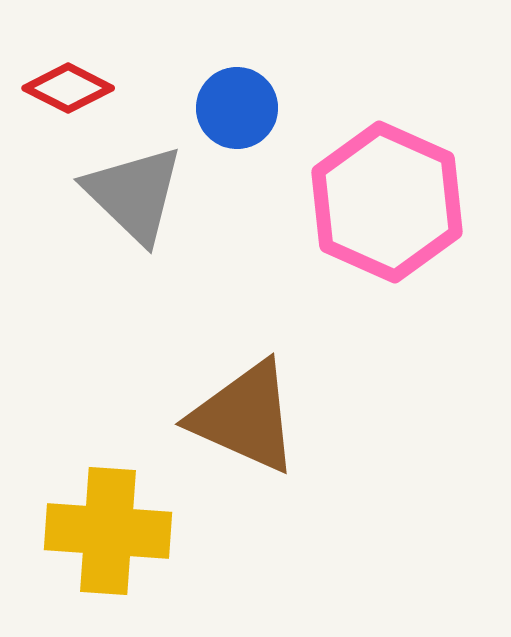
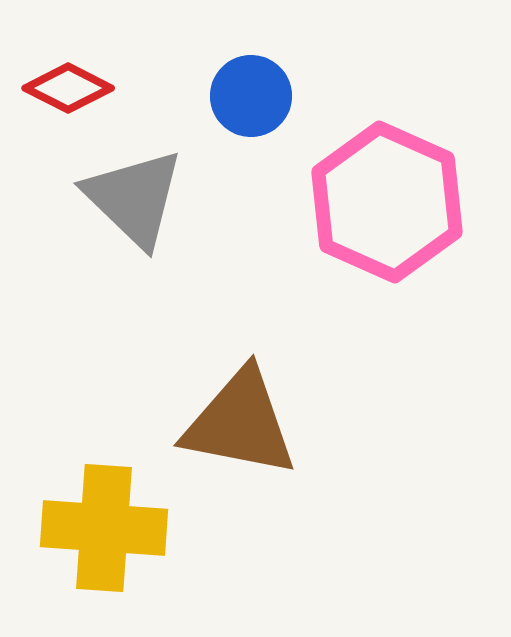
blue circle: moved 14 px right, 12 px up
gray triangle: moved 4 px down
brown triangle: moved 5 px left, 6 px down; rotated 13 degrees counterclockwise
yellow cross: moved 4 px left, 3 px up
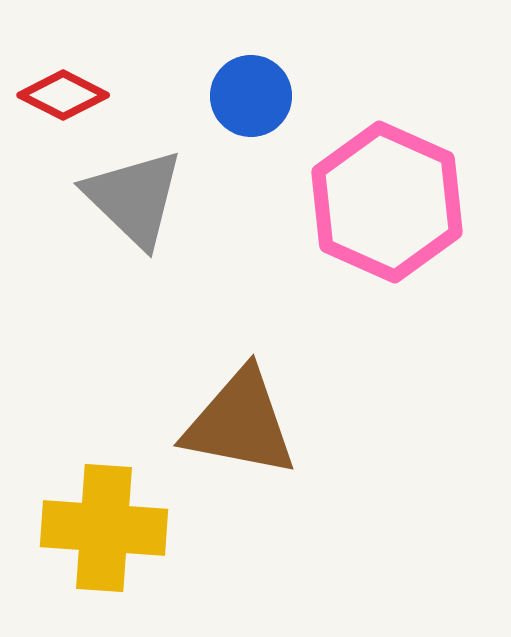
red diamond: moved 5 px left, 7 px down
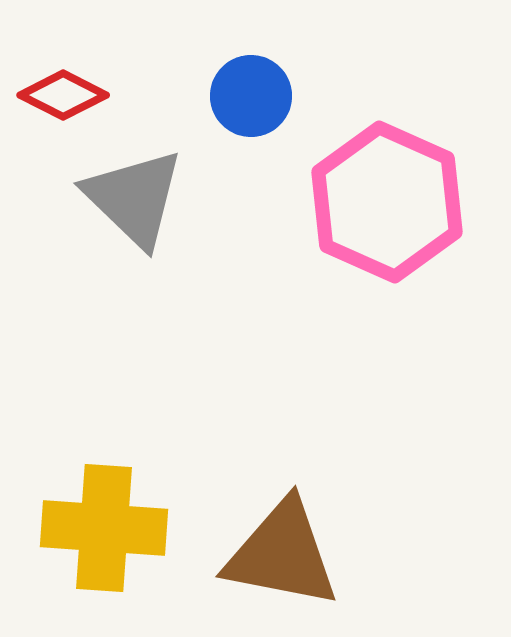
brown triangle: moved 42 px right, 131 px down
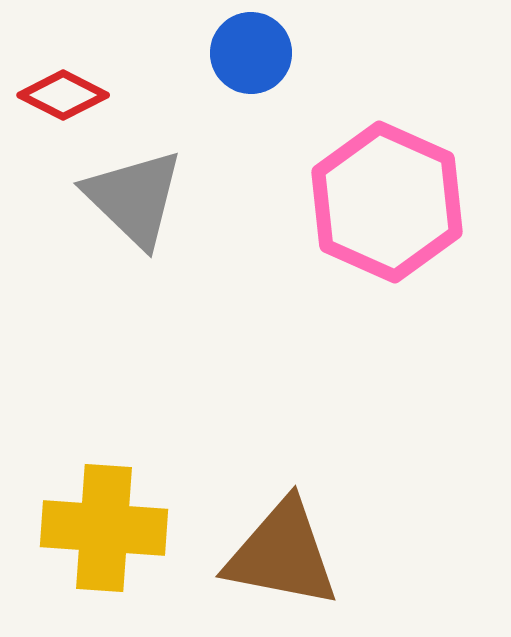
blue circle: moved 43 px up
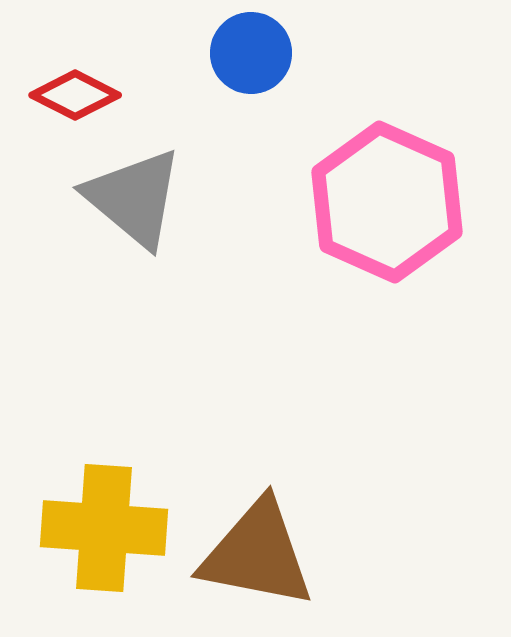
red diamond: moved 12 px right
gray triangle: rotated 4 degrees counterclockwise
brown triangle: moved 25 px left
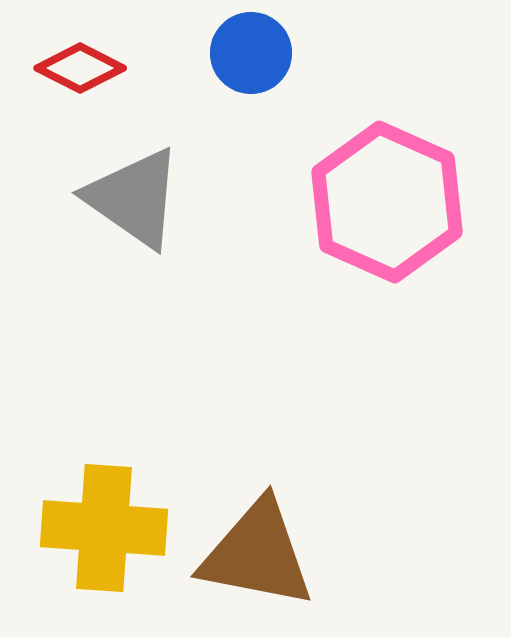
red diamond: moved 5 px right, 27 px up
gray triangle: rotated 5 degrees counterclockwise
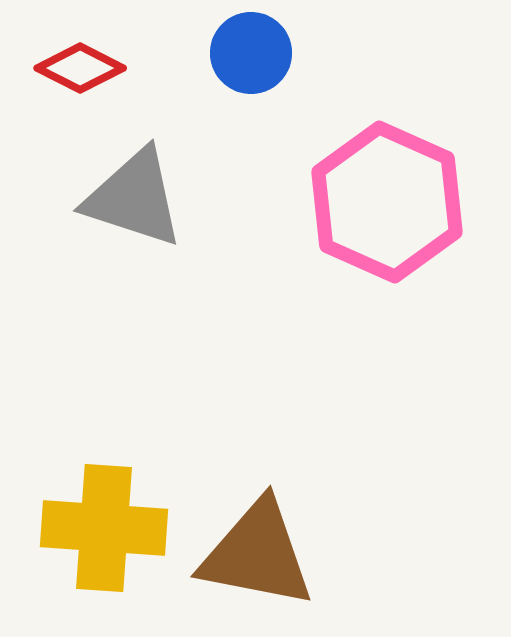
gray triangle: rotated 17 degrees counterclockwise
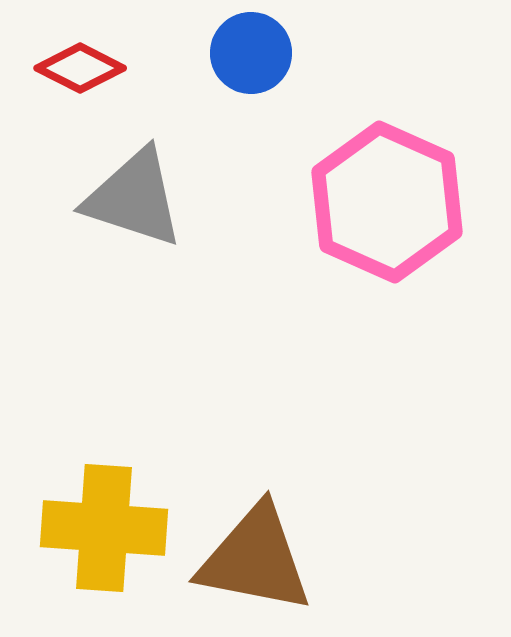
brown triangle: moved 2 px left, 5 px down
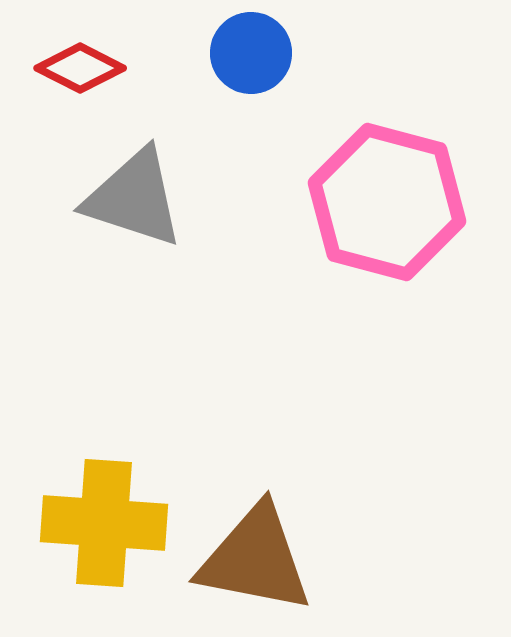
pink hexagon: rotated 9 degrees counterclockwise
yellow cross: moved 5 px up
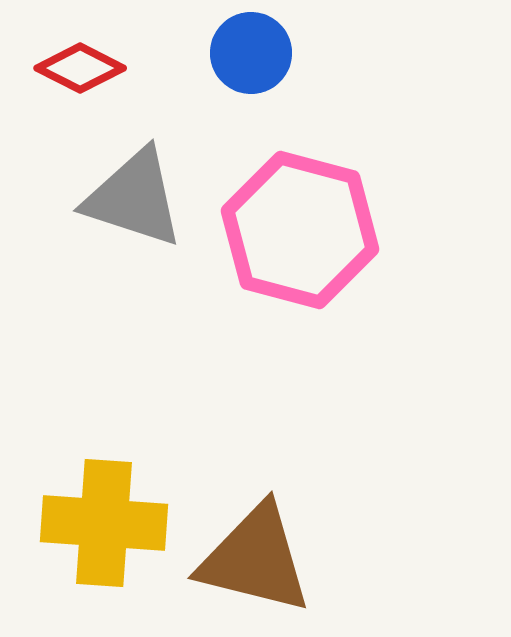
pink hexagon: moved 87 px left, 28 px down
brown triangle: rotated 3 degrees clockwise
